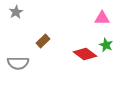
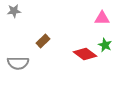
gray star: moved 2 px left, 1 px up; rotated 24 degrees clockwise
green star: moved 1 px left
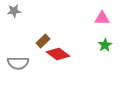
green star: rotated 16 degrees clockwise
red diamond: moved 27 px left
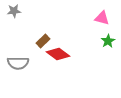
pink triangle: rotated 14 degrees clockwise
green star: moved 3 px right, 4 px up
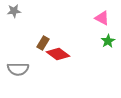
pink triangle: rotated 14 degrees clockwise
brown rectangle: moved 2 px down; rotated 16 degrees counterclockwise
gray semicircle: moved 6 px down
